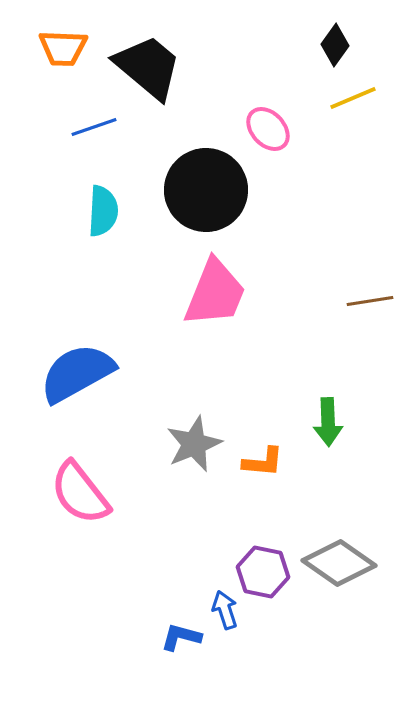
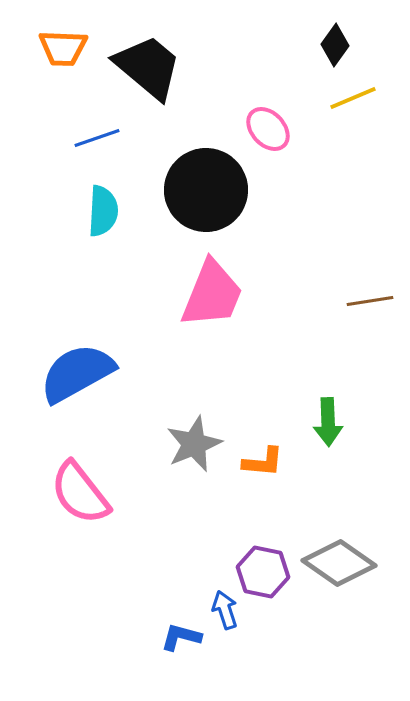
blue line: moved 3 px right, 11 px down
pink trapezoid: moved 3 px left, 1 px down
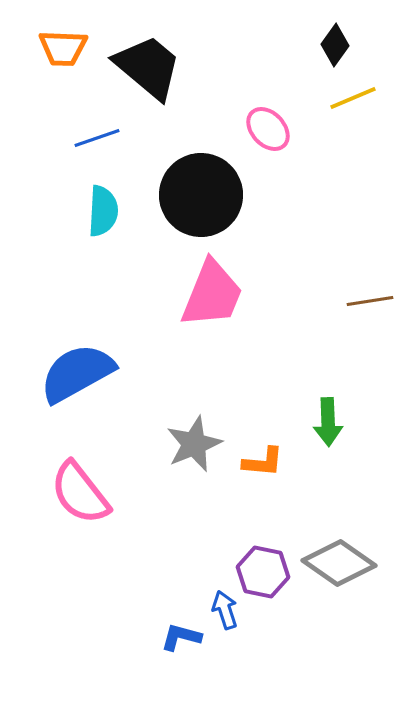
black circle: moved 5 px left, 5 px down
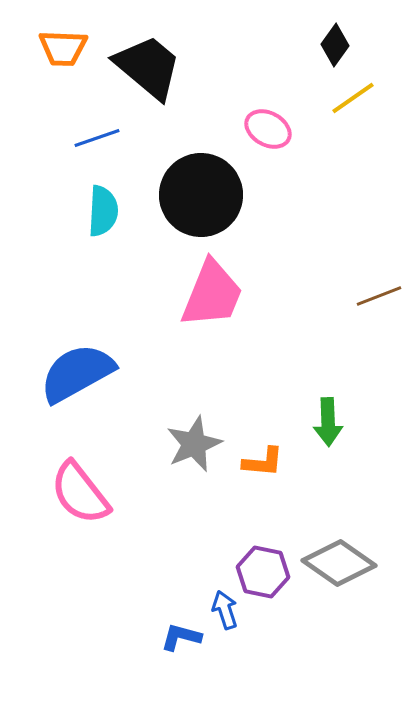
yellow line: rotated 12 degrees counterclockwise
pink ellipse: rotated 18 degrees counterclockwise
brown line: moved 9 px right, 5 px up; rotated 12 degrees counterclockwise
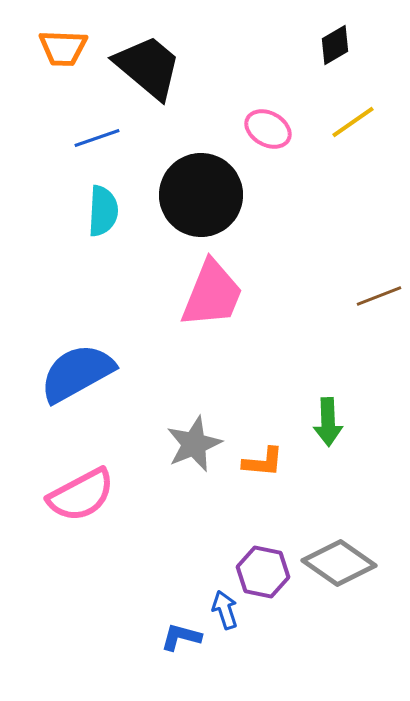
black diamond: rotated 24 degrees clockwise
yellow line: moved 24 px down
pink semicircle: moved 1 px right, 2 px down; rotated 80 degrees counterclockwise
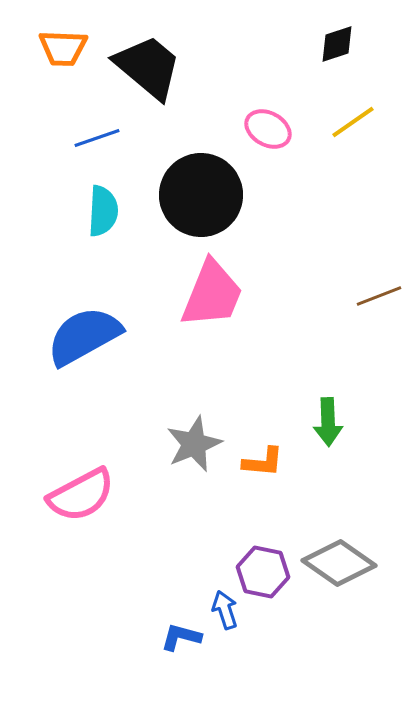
black diamond: moved 2 px right, 1 px up; rotated 12 degrees clockwise
blue semicircle: moved 7 px right, 37 px up
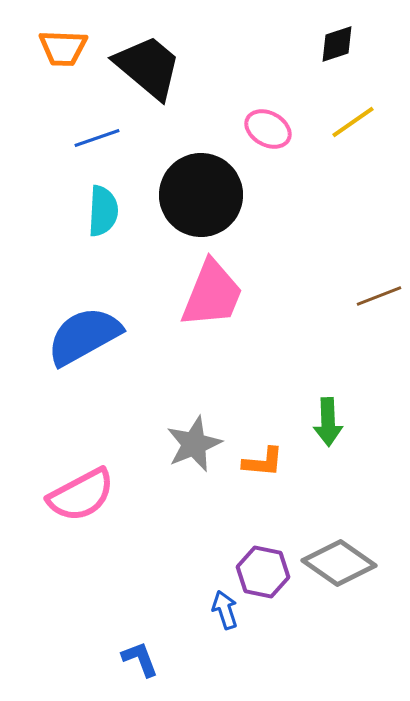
blue L-shape: moved 41 px left, 22 px down; rotated 54 degrees clockwise
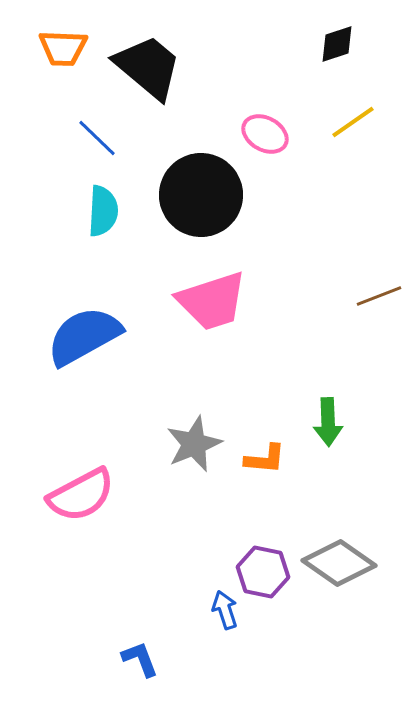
pink ellipse: moved 3 px left, 5 px down
blue line: rotated 63 degrees clockwise
pink trapezoid: moved 7 px down; rotated 50 degrees clockwise
orange L-shape: moved 2 px right, 3 px up
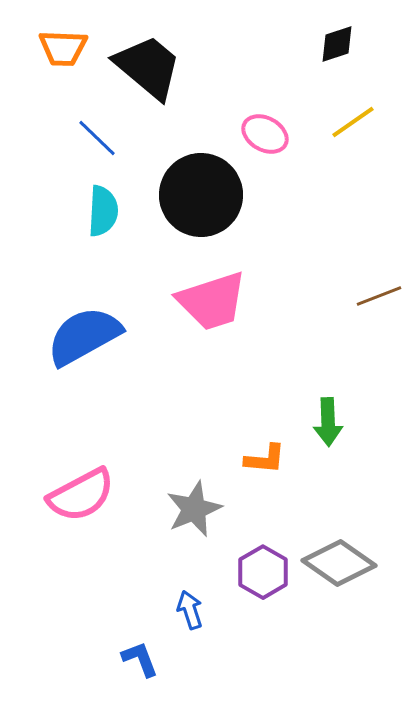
gray star: moved 65 px down
purple hexagon: rotated 18 degrees clockwise
blue arrow: moved 35 px left
